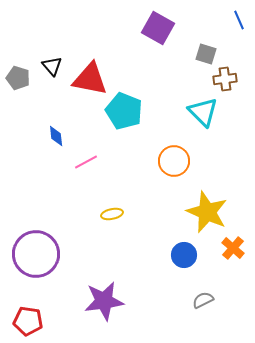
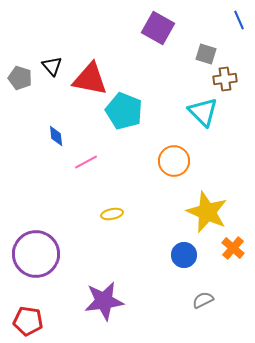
gray pentagon: moved 2 px right
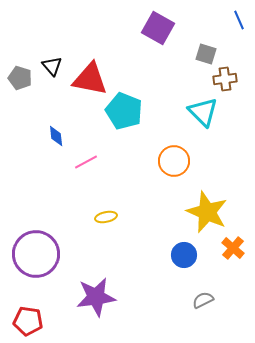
yellow ellipse: moved 6 px left, 3 px down
purple star: moved 8 px left, 4 px up
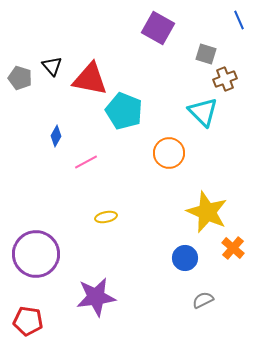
brown cross: rotated 15 degrees counterclockwise
blue diamond: rotated 35 degrees clockwise
orange circle: moved 5 px left, 8 px up
blue circle: moved 1 px right, 3 px down
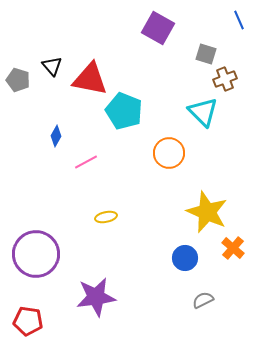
gray pentagon: moved 2 px left, 2 px down
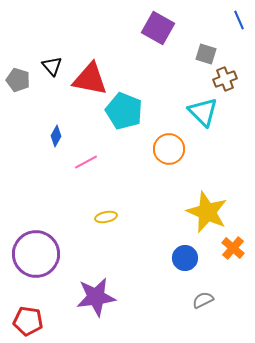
orange circle: moved 4 px up
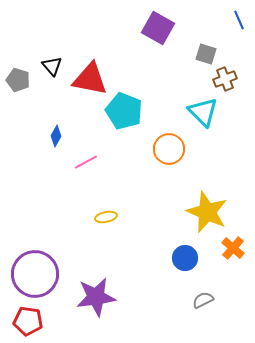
purple circle: moved 1 px left, 20 px down
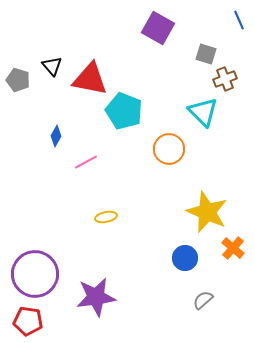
gray semicircle: rotated 15 degrees counterclockwise
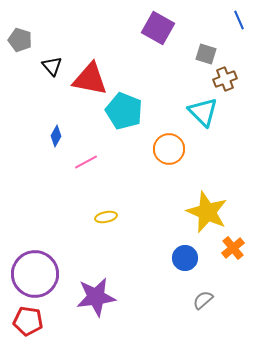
gray pentagon: moved 2 px right, 40 px up
orange cross: rotated 10 degrees clockwise
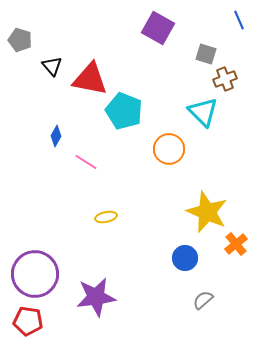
pink line: rotated 60 degrees clockwise
orange cross: moved 3 px right, 4 px up
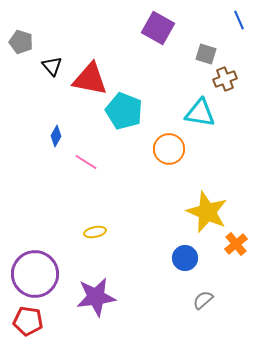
gray pentagon: moved 1 px right, 2 px down
cyan triangle: moved 3 px left, 1 px down; rotated 36 degrees counterclockwise
yellow ellipse: moved 11 px left, 15 px down
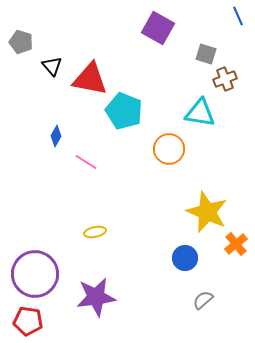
blue line: moved 1 px left, 4 px up
